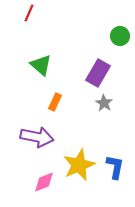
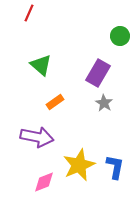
orange rectangle: rotated 30 degrees clockwise
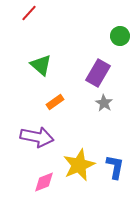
red line: rotated 18 degrees clockwise
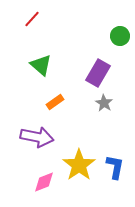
red line: moved 3 px right, 6 px down
yellow star: rotated 12 degrees counterclockwise
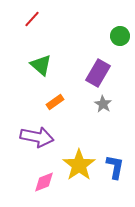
gray star: moved 1 px left, 1 px down
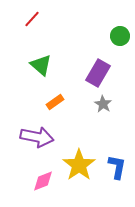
blue L-shape: moved 2 px right
pink diamond: moved 1 px left, 1 px up
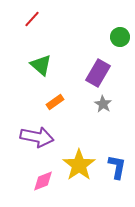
green circle: moved 1 px down
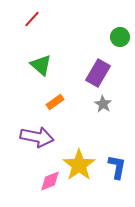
pink diamond: moved 7 px right
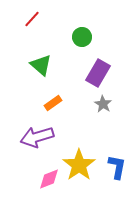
green circle: moved 38 px left
orange rectangle: moved 2 px left, 1 px down
purple arrow: rotated 152 degrees clockwise
pink diamond: moved 1 px left, 2 px up
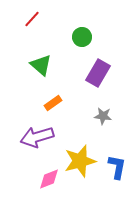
gray star: moved 12 px down; rotated 24 degrees counterclockwise
yellow star: moved 1 px right, 4 px up; rotated 20 degrees clockwise
